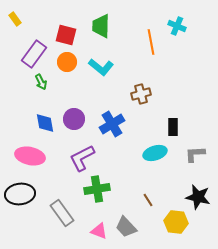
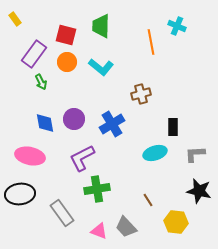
black star: moved 1 px right, 6 px up
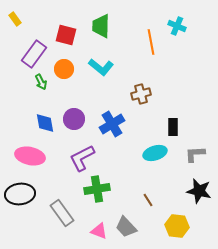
orange circle: moved 3 px left, 7 px down
yellow hexagon: moved 1 px right, 4 px down
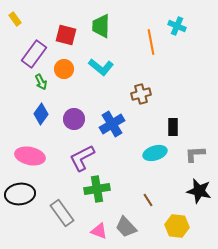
blue diamond: moved 4 px left, 9 px up; rotated 45 degrees clockwise
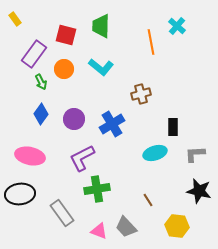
cyan cross: rotated 18 degrees clockwise
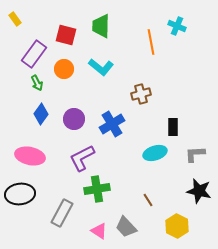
cyan cross: rotated 18 degrees counterclockwise
green arrow: moved 4 px left, 1 px down
gray rectangle: rotated 64 degrees clockwise
yellow hexagon: rotated 20 degrees clockwise
pink triangle: rotated 12 degrees clockwise
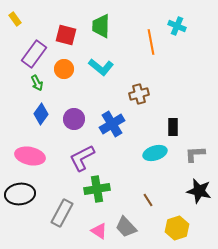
brown cross: moved 2 px left
yellow hexagon: moved 2 px down; rotated 15 degrees clockwise
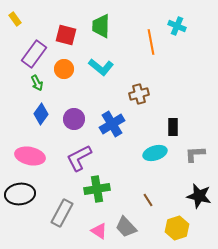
purple L-shape: moved 3 px left
black star: moved 5 px down
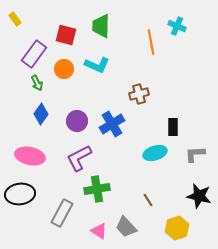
cyan L-shape: moved 4 px left, 2 px up; rotated 15 degrees counterclockwise
purple circle: moved 3 px right, 2 px down
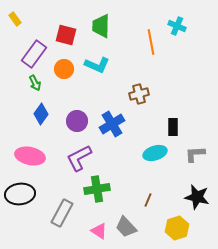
green arrow: moved 2 px left
black star: moved 2 px left, 1 px down
brown line: rotated 56 degrees clockwise
